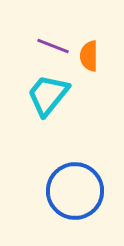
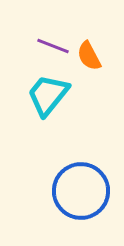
orange semicircle: rotated 28 degrees counterclockwise
blue circle: moved 6 px right
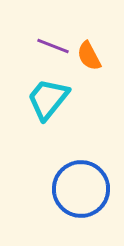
cyan trapezoid: moved 4 px down
blue circle: moved 2 px up
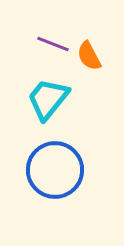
purple line: moved 2 px up
blue circle: moved 26 px left, 19 px up
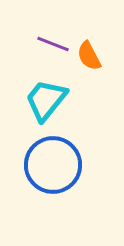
cyan trapezoid: moved 2 px left, 1 px down
blue circle: moved 2 px left, 5 px up
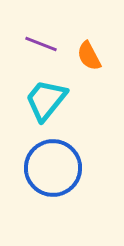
purple line: moved 12 px left
blue circle: moved 3 px down
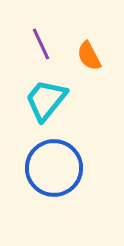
purple line: rotated 44 degrees clockwise
blue circle: moved 1 px right
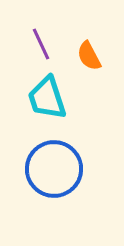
cyan trapezoid: moved 1 px right, 2 px up; rotated 57 degrees counterclockwise
blue circle: moved 1 px down
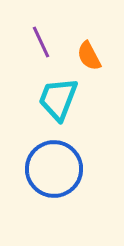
purple line: moved 2 px up
cyan trapezoid: moved 11 px right, 1 px down; rotated 39 degrees clockwise
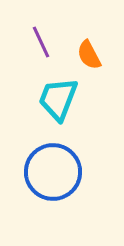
orange semicircle: moved 1 px up
blue circle: moved 1 px left, 3 px down
